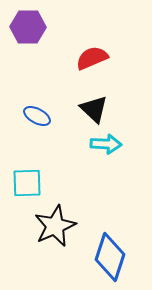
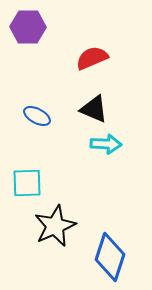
black triangle: rotated 20 degrees counterclockwise
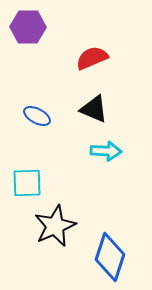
cyan arrow: moved 7 px down
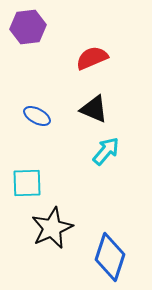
purple hexagon: rotated 8 degrees counterclockwise
cyan arrow: rotated 52 degrees counterclockwise
black star: moved 3 px left, 2 px down
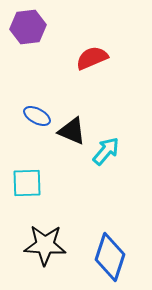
black triangle: moved 22 px left, 22 px down
black star: moved 7 px left, 17 px down; rotated 27 degrees clockwise
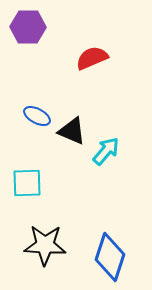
purple hexagon: rotated 8 degrees clockwise
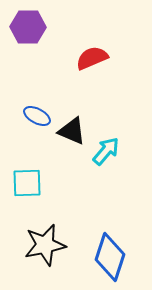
black star: rotated 15 degrees counterclockwise
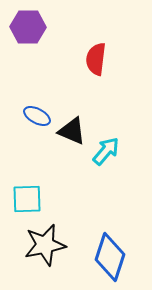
red semicircle: moved 4 px right, 1 px down; rotated 60 degrees counterclockwise
cyan square: moved 16 px down
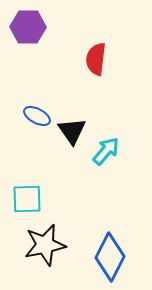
black triangle: rotated 32 degrees clockwise
blue diamond: rotated 9 degrees clockwise
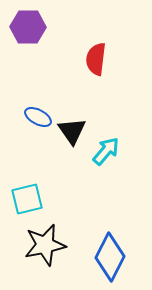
blue ellipse: moved 1 px right, 1 px down
cyan square: rotated 12 degrees counterclockwise
